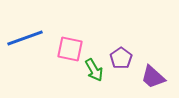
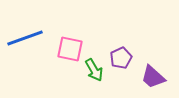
purple pentagon: rotated 10 degrees clockwise
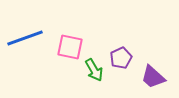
pink square: moved 2 px up
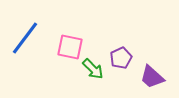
blue line: rotated 33 degrees counterclockwise
green arrow: moved 1 px left, 1 px up; rotated 15 degrees counterclockwise
purple trapezoid: moved 1 px left
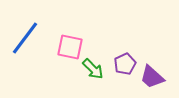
purple pentagon: moved 4 px right, 6 px down
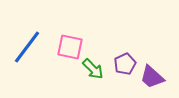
blue line: moved 2 px right, 9 px down
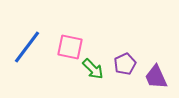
purple trapezoid: moved 4 px right; rotated 24 degrees clockwise
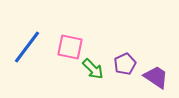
purple trapezoid: rotated 148 degrees clockwise
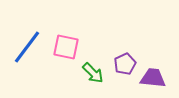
pink square: moved 4 px left
green arrow: moved 4 px down
purple trapezoid: moved 3 px left, 1 px down; rotated 28 degrees counterclockwise
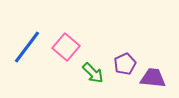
pink square: rotated 28 degrees clockwise
